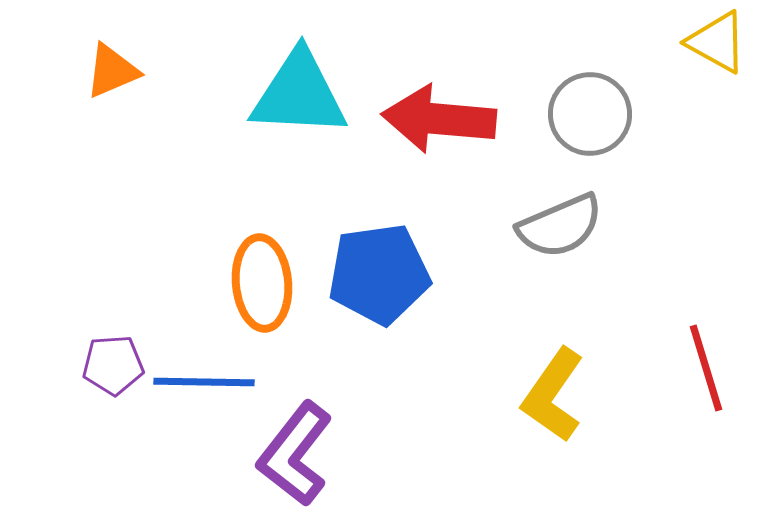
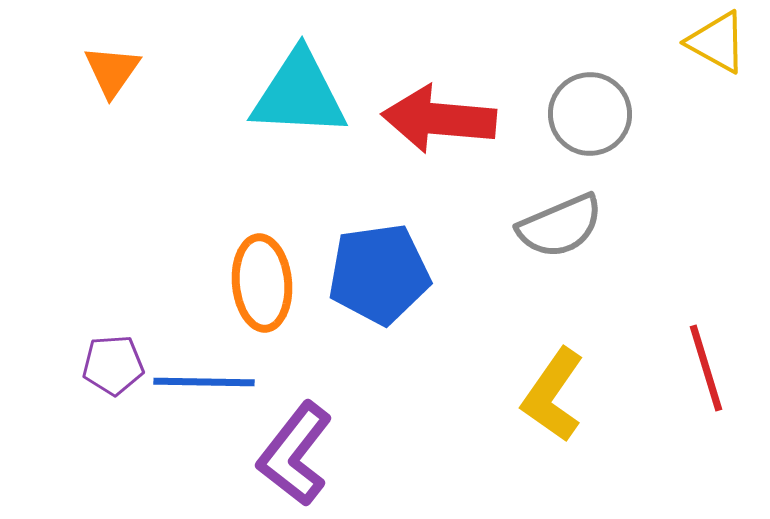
orange triangle: rotated 32 degrees counterclockwise
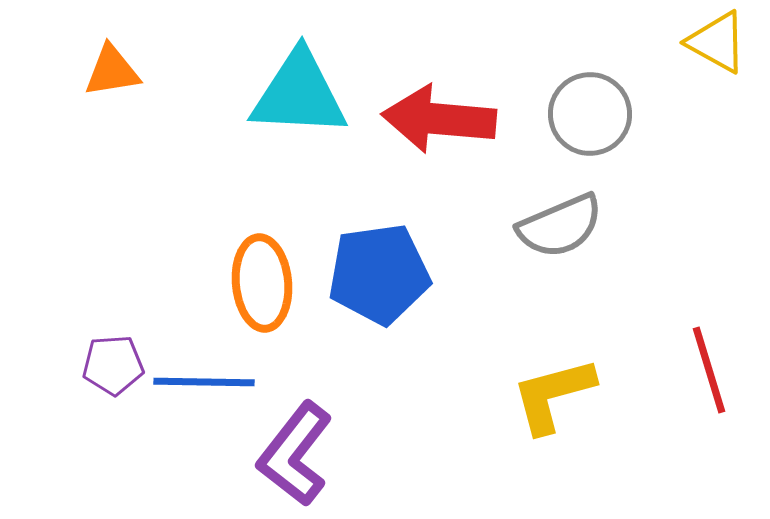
orange triangle: rotated 46 degrees clockwise
red line: moved 3 px right, 2 px down
yellow L-shape: rotated 40 degrees clockwise
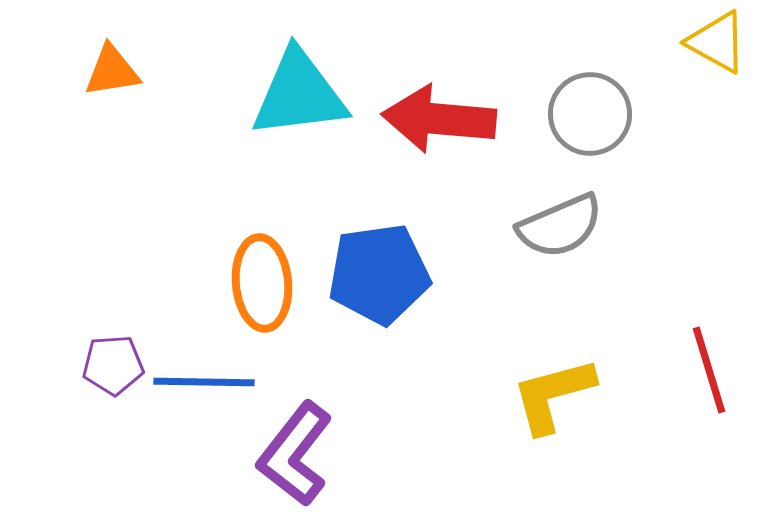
cyan triangle: rotated 10 degrees counterclockwise
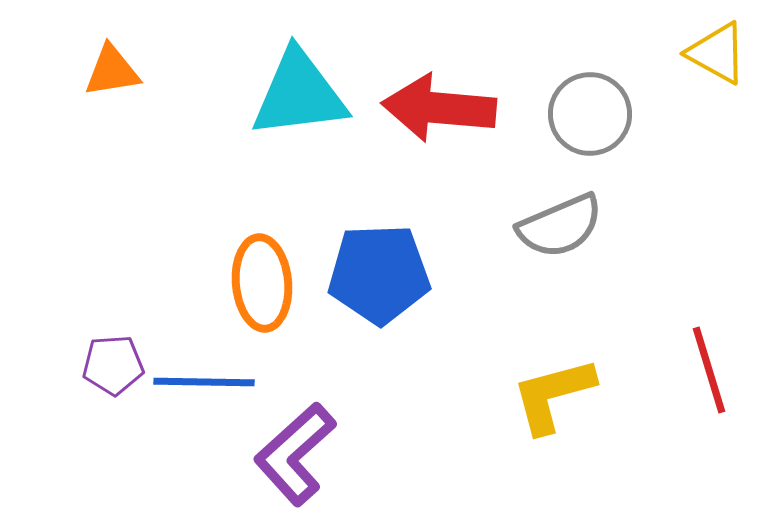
yellow triangle: moved 11 px down
red arrow: moved 11 px up
blue pentagon: rotated 6 degrees clockwise
purple L-shape: rotated 10 degrees clockwise
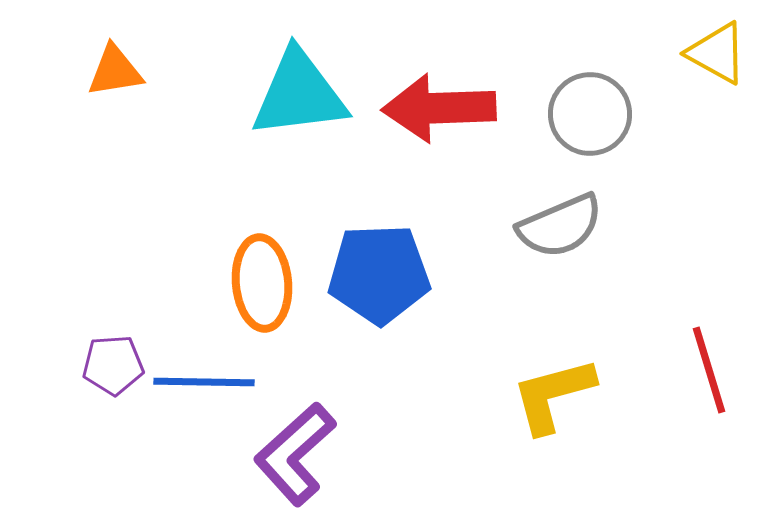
orange triangle: moved 3 px right
red arrow: rotated 7 degrees counterclockwise
